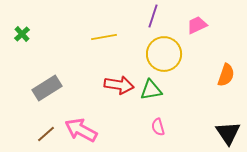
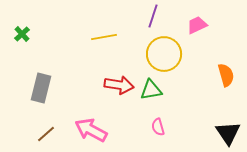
orange semicircle: rotated 35 degrees counterclockwise
gray rectangle: moved 6 px left; rotated 44 degrees counterclockwise
pink arrow: moved 10 px right
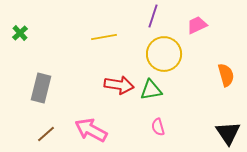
green cross: moved 2 px left, 1 px up
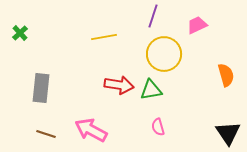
gray rectangle: rotated 8 degrees counterclockwise
brown line: rotated 60 degrees clockwise
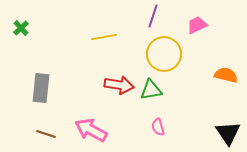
green cross: moved 1 px right, 5 px up
orange semicircle: rotated 60 degrees counterclockwise
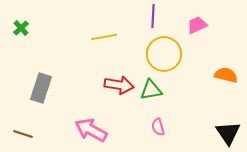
purple line: rotated 15 degrees counterclockwise
gray rectangle: rotated 12 degrees clockwise
brown line: moved 23 px left
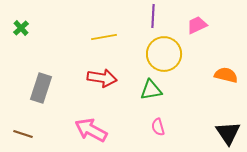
red arrow: moved 17 px left, 7 px up
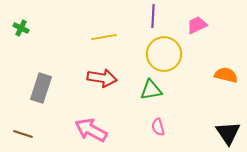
green cross: rotated 21 degrees counterclockwise
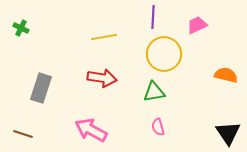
purple line: moved 1 px down
green triangle: moved 3 px right, 2 px down
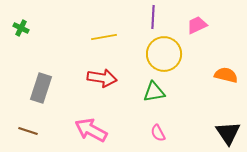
pink semicircle: moved 6 px down; rotated 12 degrees counterclockwise
brown line: moved 5 px right, 3 px up
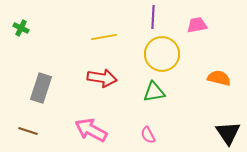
pink trapezoid: rotated 15 degrees clockwise
yellow circle: moved 2 px left
orange semicircle: moved 7 px left, 3 px down
pink semicircle: moved 10 px left, 2 px down
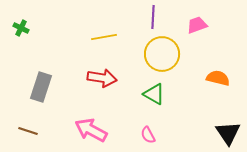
pink trapezoid: rotated 10 degrees counterclockwise
orange semicircle: moved 1 px left
gray rectangle: moved 1 px up
green triangle: moved 2 px down; rotated 40 degrees clockwise
